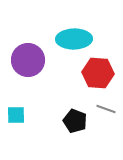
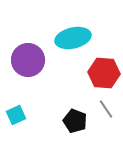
cyan ellipse: moved 1 px left, 1 px up; rotated 12 degrees counterclockwise
red hexagon: moved 6 px right
gray line: rotated 36 degrees clockwise
cyan square: rotated 24 degrees counterclockwise
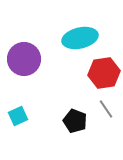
cyan ellipse: moved 7 px right
purple circle: moved 4 px left, 1 px up
red hexagon: rotated 12 degrees counterclockwise
cyan square: moved 2 px right, 1 px down
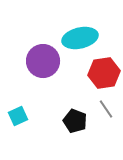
purple circle: moved 19 px right, 2 px down
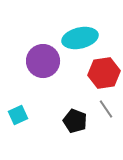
cyan square: moved 1 px up
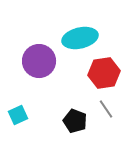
purple circle: moved 4 px left
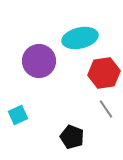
black pentagon: moved 3 px left, 16 px down
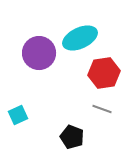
cyan ellipse: rotated 12 degrees counterclockwise
purple circle: moved 8 px up
gray line: moved 4 px left; rotated 36 degrees counterclockwise
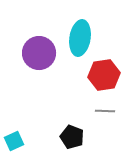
cyan ellipse: rotated 56 degrees counterclockwise
red hexagon: moved 2 px down
gray line: moved 3 px right, 2 px down; rotated 18 degrees counterclockwise
cyan square: moved 4 px left, 26 px down
